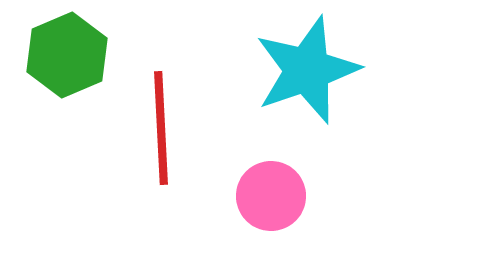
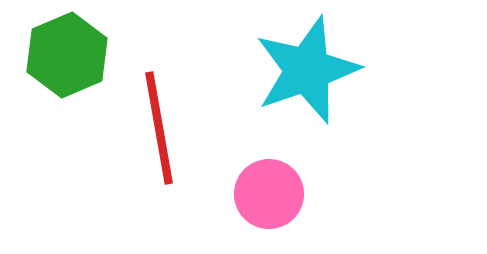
red line: moved 2 px left; rotated 7 degrees counterclockwise
pink circle: moved 2 px left, 2 px up
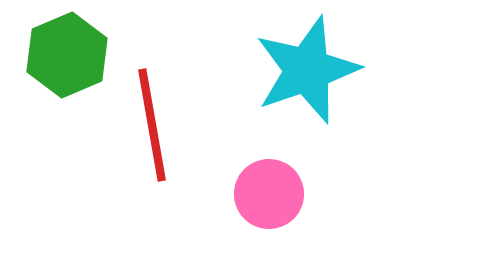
red line: moved 7 px left, 3 px up
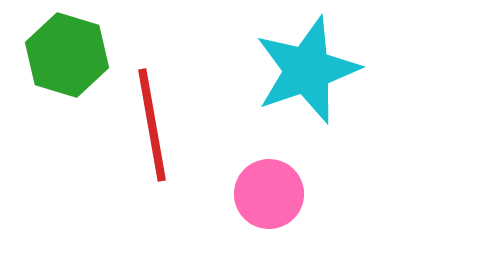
green hexagon: rotated 20 degrees counterclockwise
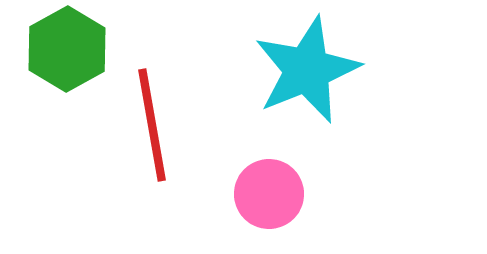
green hexagon: moved 6 px up; rotated 14 degrees clockwise
cyan star: rotated 3 degrees counterclockwise
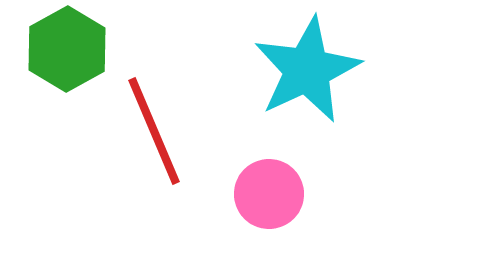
cyan star: rotated 3 degrees counterclockwise
red line: moved 2 px right, 6 px down; rotated 13 degrees counterclockwise
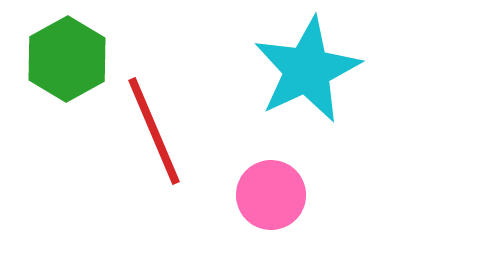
green hexagon: moved 10 px down
pink circle: moved 2 px right, 1 px down
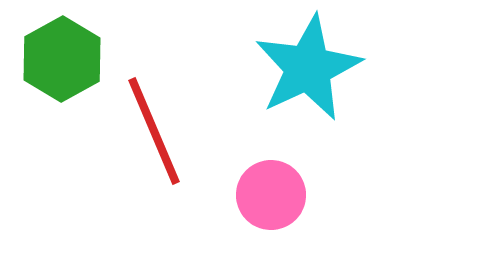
green hexagon: moved 5 px left
cyan star: moved 1 px right, 2 px up
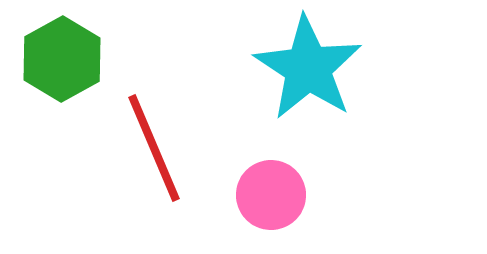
cyan star: rotated 14 degrees counterclockwise
red line: moved 17 px down
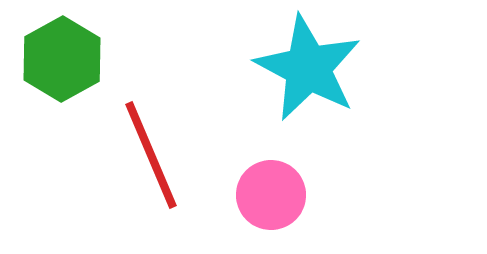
cyan star: rotated 5 degrees counterclockwise
red line: moved 3 px left, 7 px down
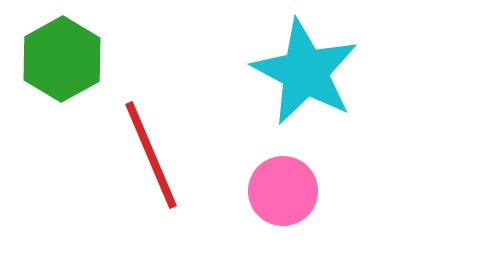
cyan star: moved 3 px left, 4 px down
pink circle: moved 12 px right, 4 px up
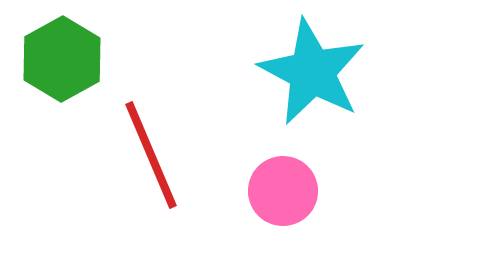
cyan star: moved 7 px right
